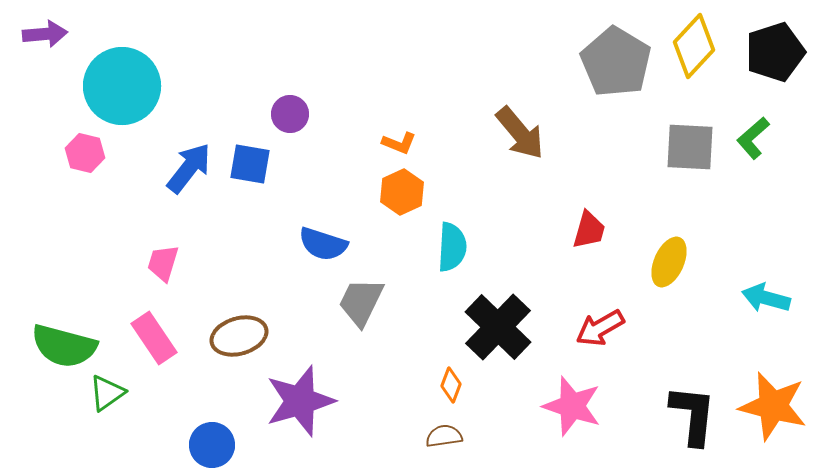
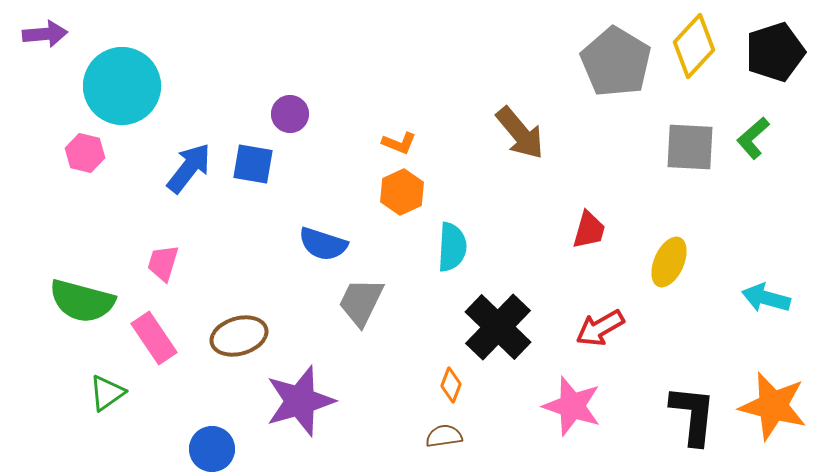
blue square: moved 3 px right
green semicircle: moved 18 px right, 45 px up
blue circle: moved 4 px down
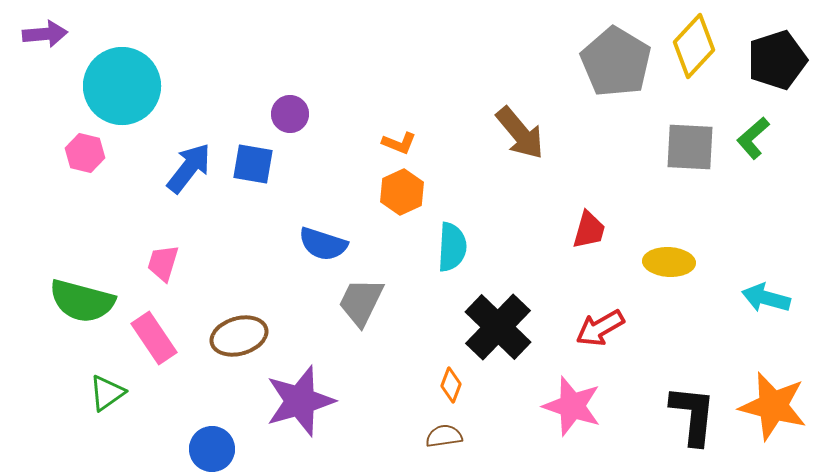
black pentagon: moved 2 px right, 8 px down
yellow ellipse: rotated 69 degrees clockwise
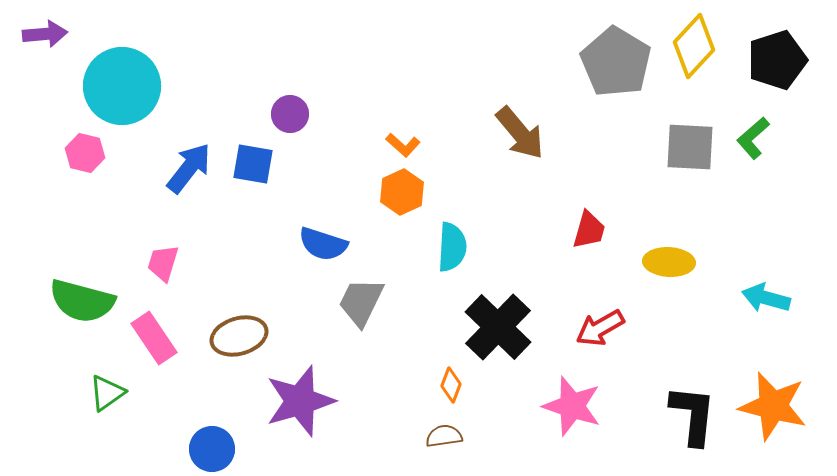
orange L-shape: moved 4 px right, 2 px down; rotated 20 degrees clockwise
